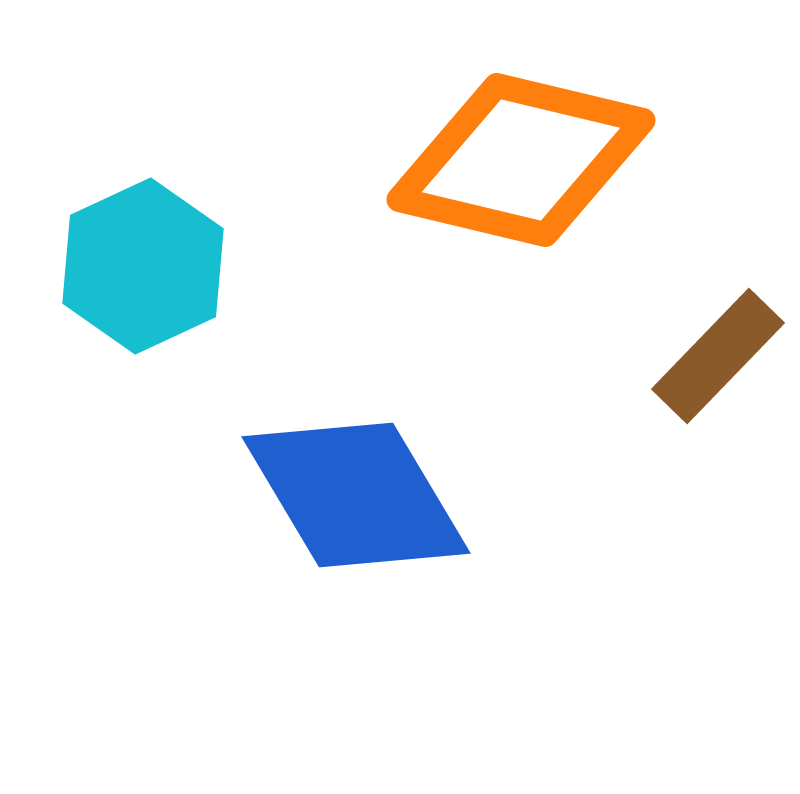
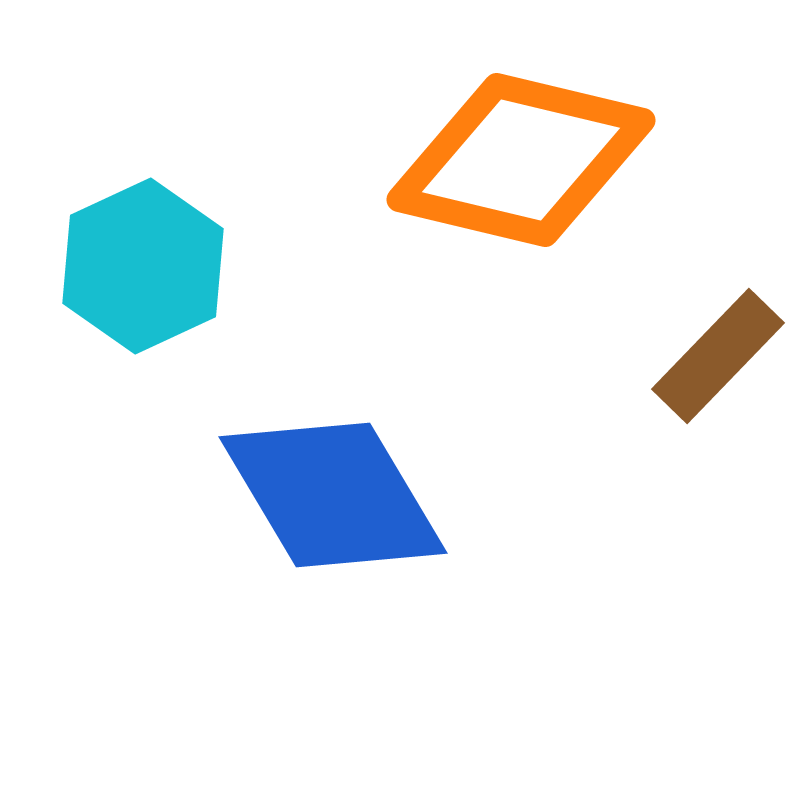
blue diamond: moved 23 px left
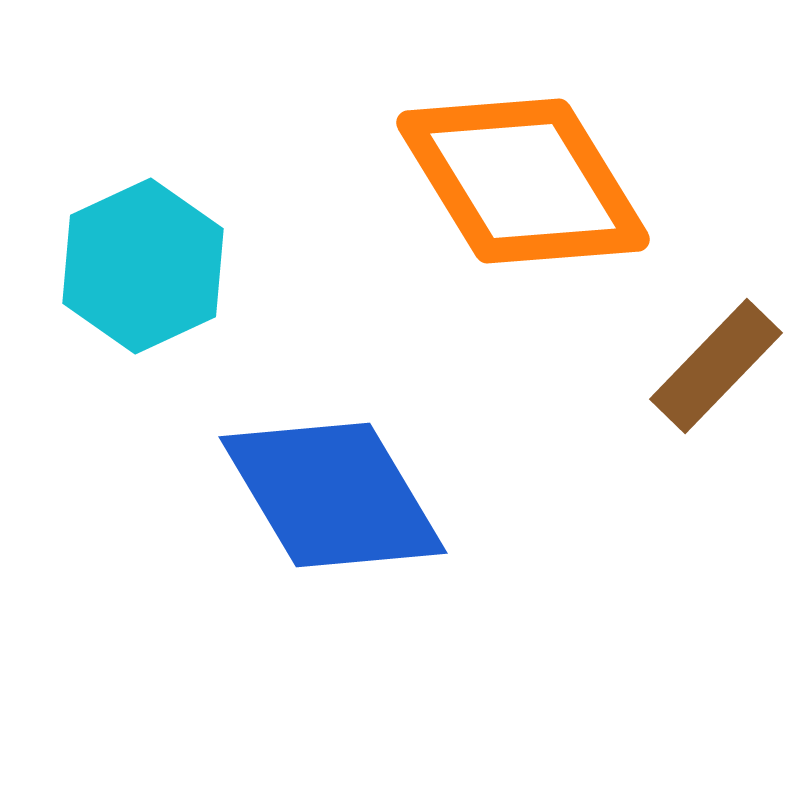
orange diamond: moved 2 px right, 21 px down; rotated 45 degrees clockwise
brown rectangle: moved 2 px left, 10 px down
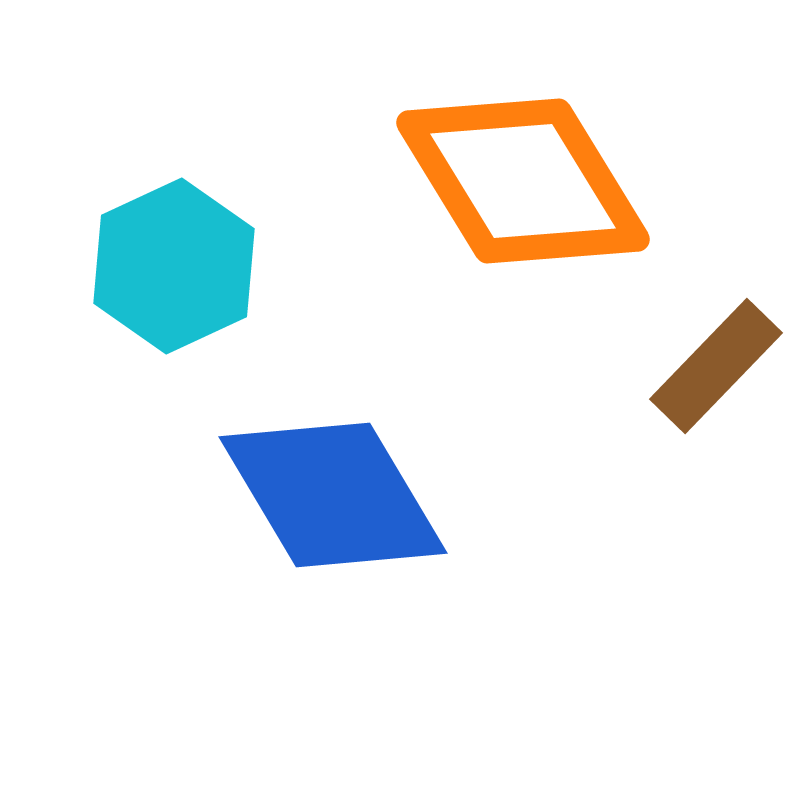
cyan hexagon: moved 31 px right
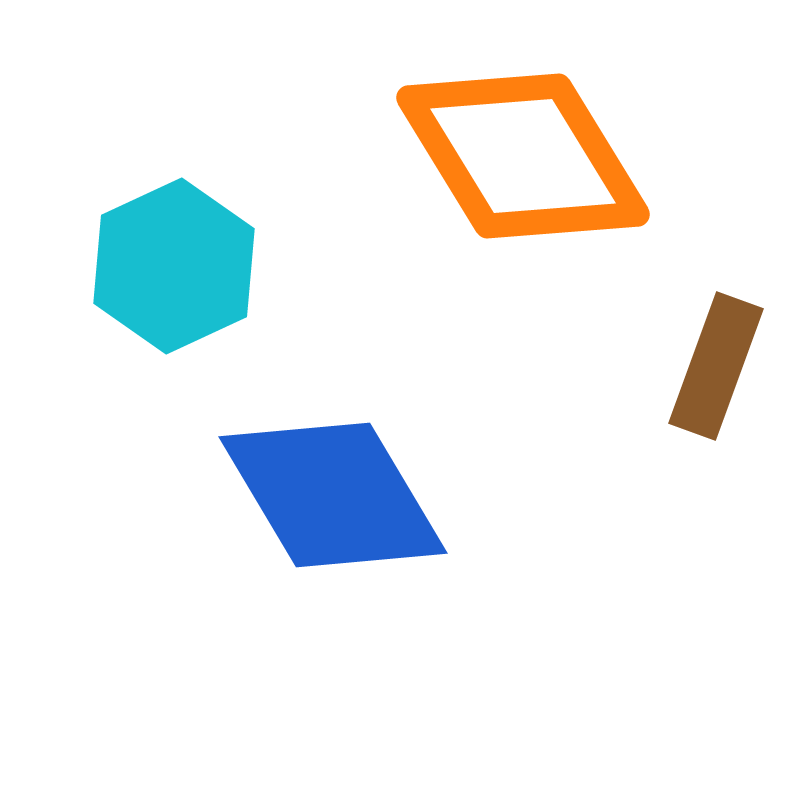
orange diamond: moved 25 px up
brown rectangle: rotated 24 degrees counterclockwise
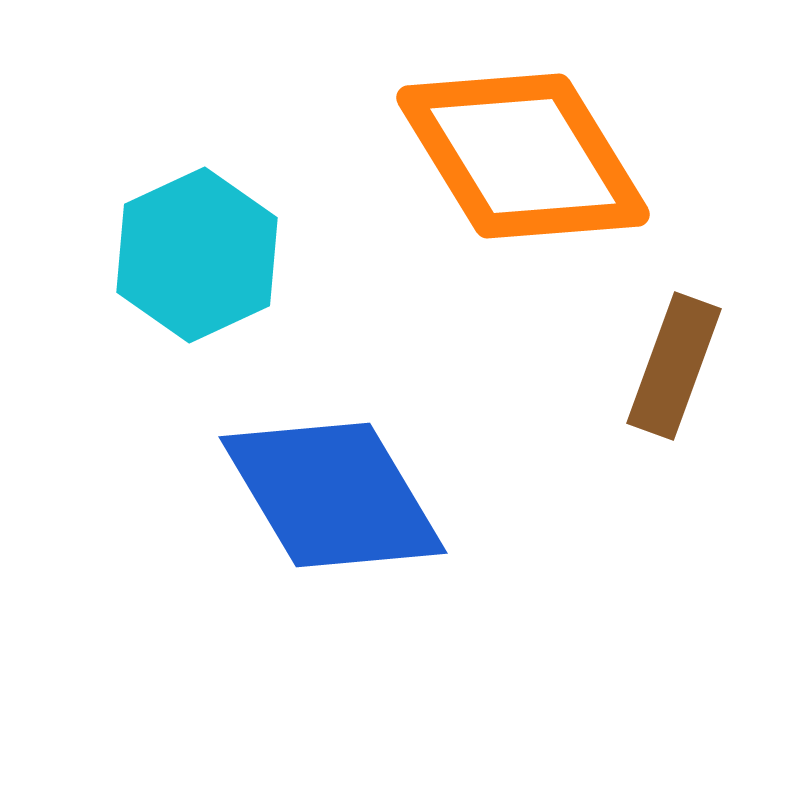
cyan hexagon: moved 23 px right, 11 px up
brown rectangle: moved 42 px left
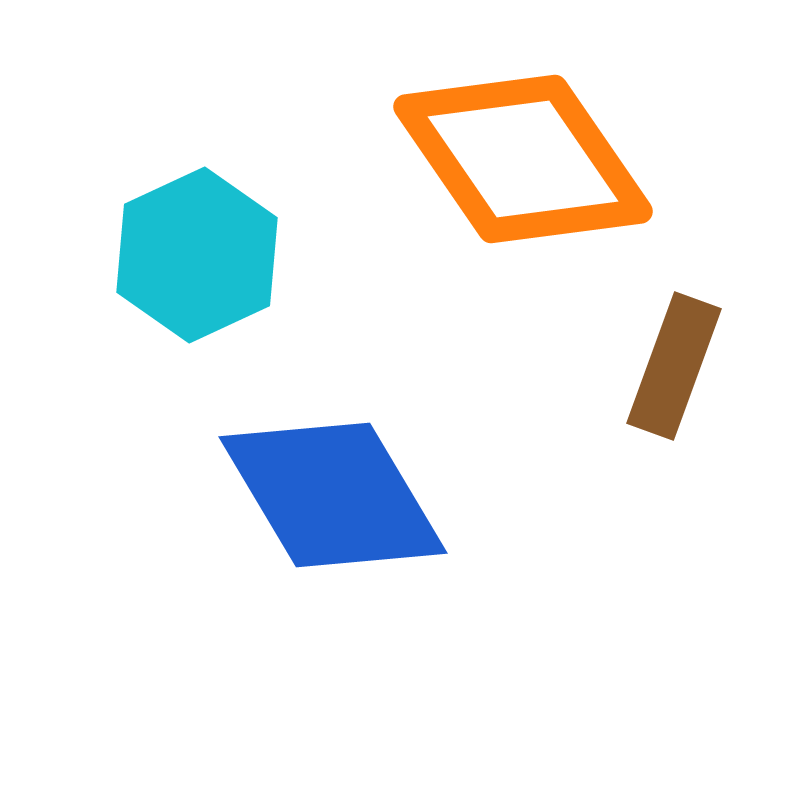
orange diamond: moved 3 px down; rotated 3 degrees counterclockwise
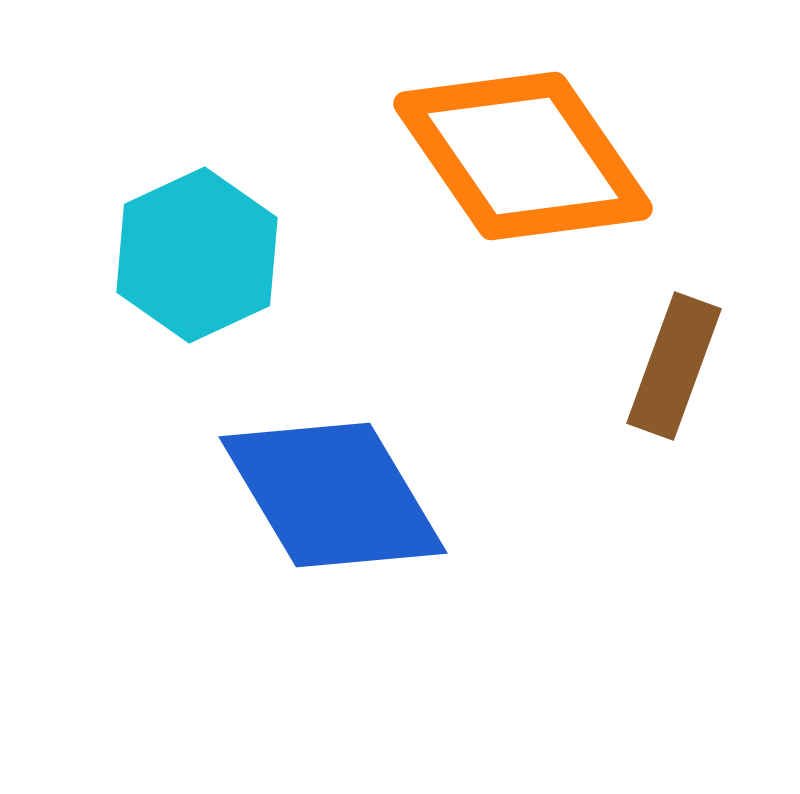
orange diamond: moved 3 px up
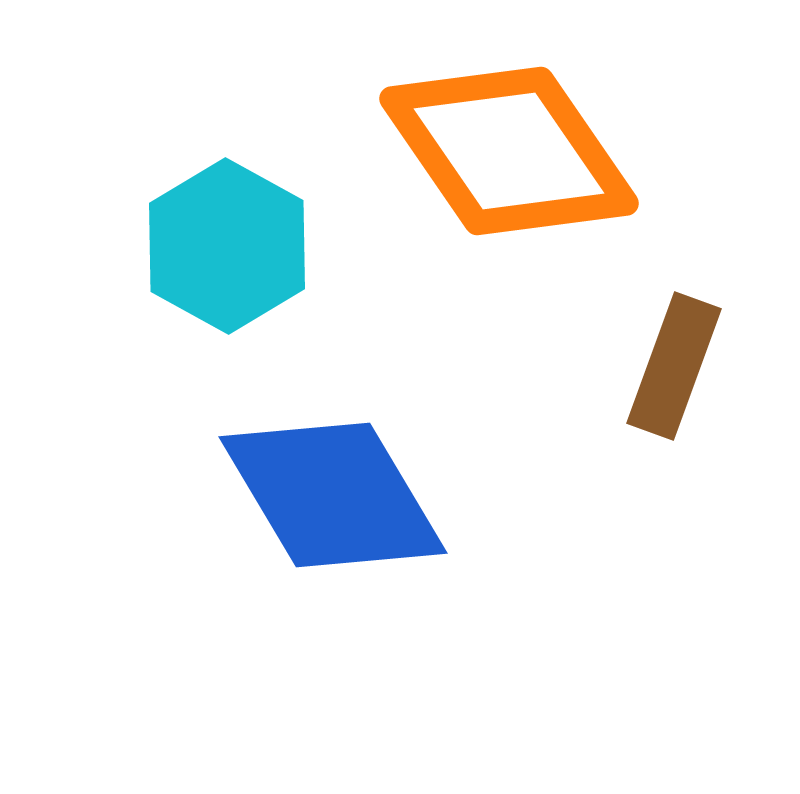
orange diamond: moved 14 px left, 5 px up
cyan hexagon: moved 30 px right, 9 px up; rotated 6 degrees counterclockwise
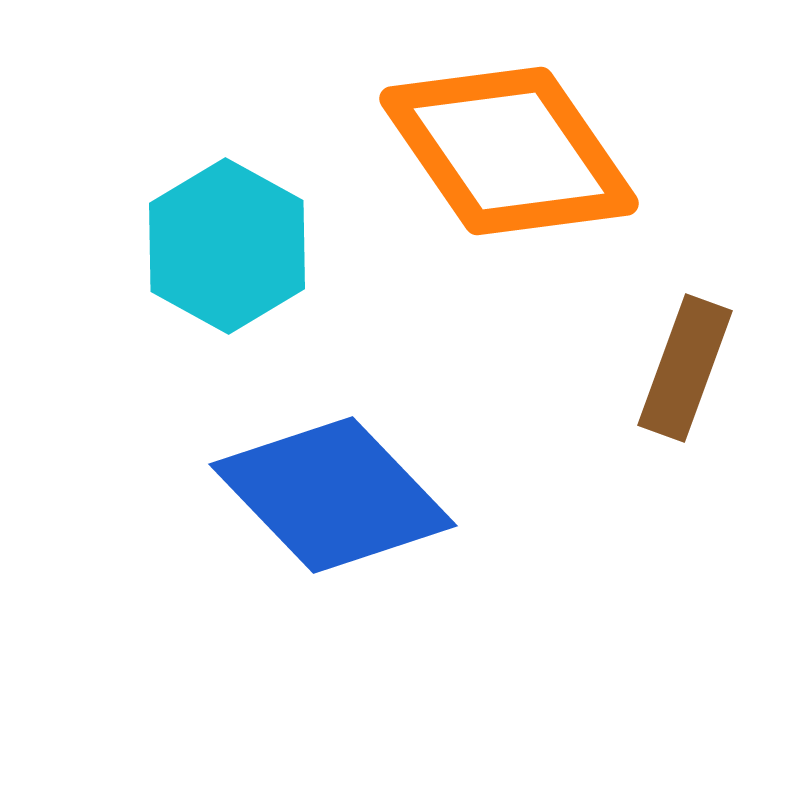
brown rectangle: moved 11 px right, 2 px down
blue diamond: rotated 13 degrees counterclockwise
